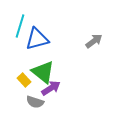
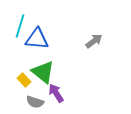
blue triangle: rotated 20 degrees clockwise
purple arrow: moved 5 px right, 5 px down; rotated 90 degrees counterclockwise
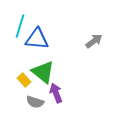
purple arrow: rotated 12 degrees clockwise
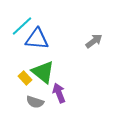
cyan line: moved 2 px right; rotated 30 degrees clockwise
yellow rectangle: moved 1 px right, 2 px up
purple arrow: moved 3 px right
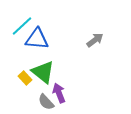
gray arrow: moved 1 px right, 1 px up
gray semicircle: moved 11 px right; rotated 30 degrees clockwise
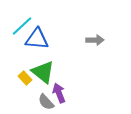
gray arrow: rotated 36 degrees clockwise
